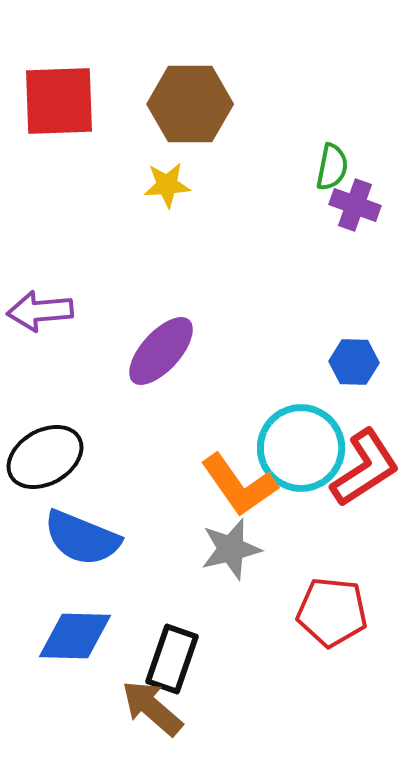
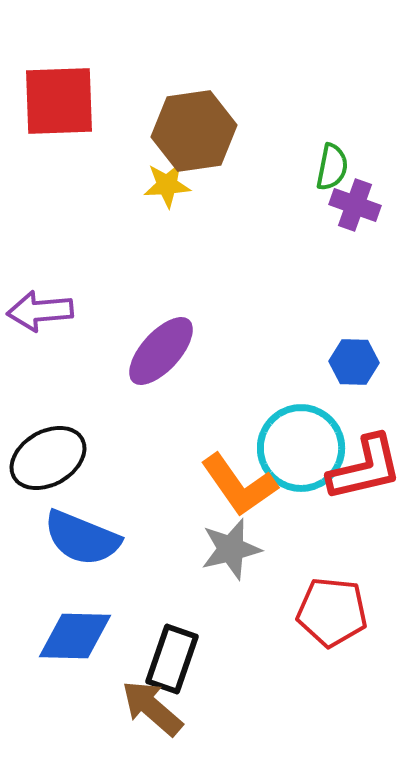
brown hexagon: moved 4 px right, 27 px down; rotated 8 degrees counterclockwise
black ellipse: moved 3 px right, 1 px down
red L-shape: rotated 20 degrees clockwise
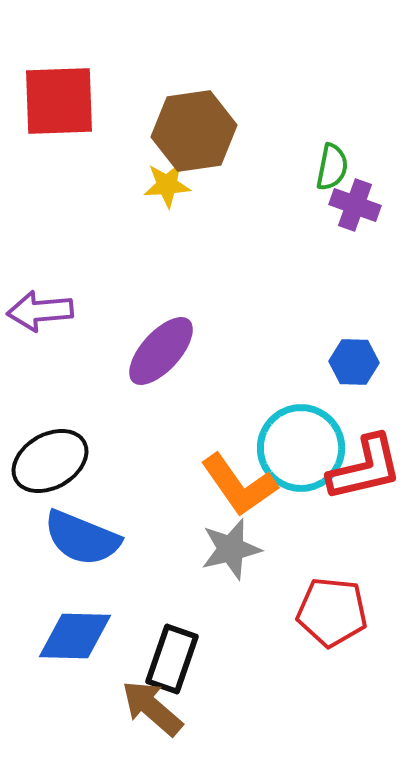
black ellipse: moved 2 px right, 3 px down
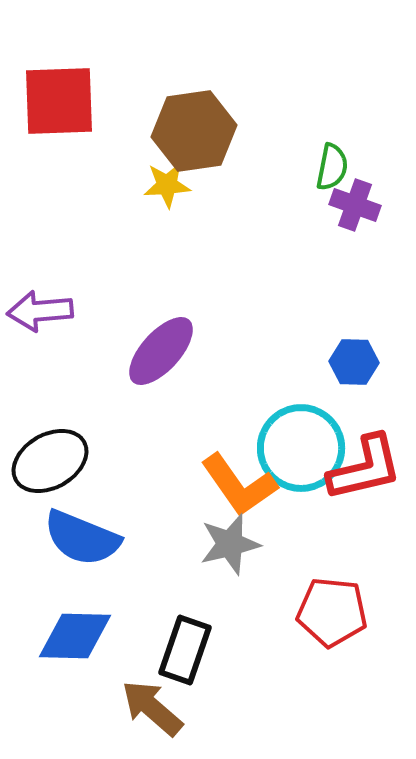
gray star: moved 1 px left, 5 px up
black rectangle: moved 13 px right, 9 px up
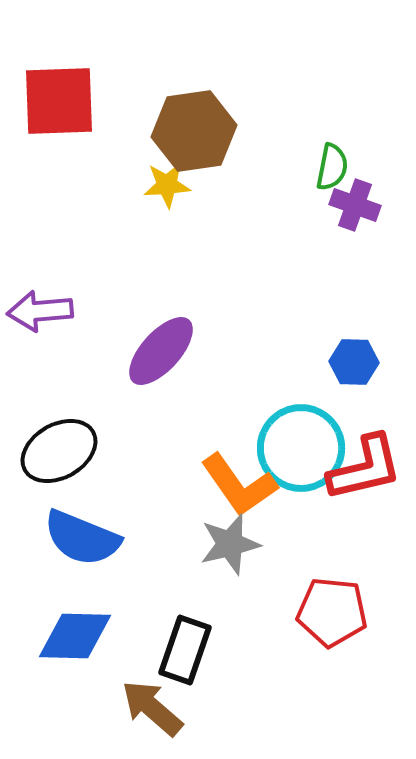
black ellipse: moved 9 px right, 10 px up
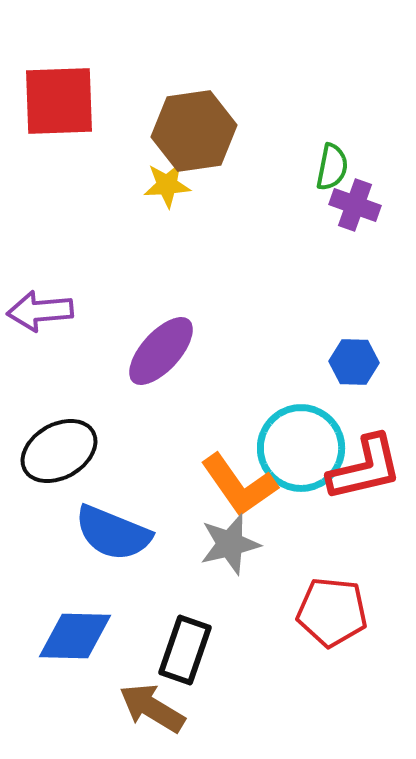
blue semicircle: moved 31 px right, 5 px up
brown arrow: rotated 10 degrees counterclockwise
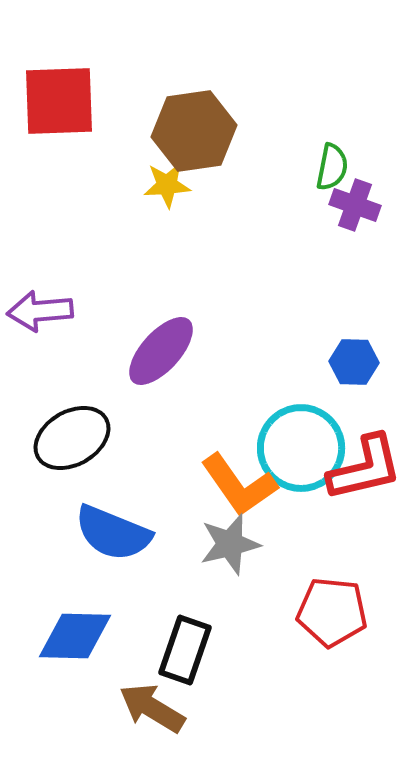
black ellipse: moved 13 px right, 13 px up
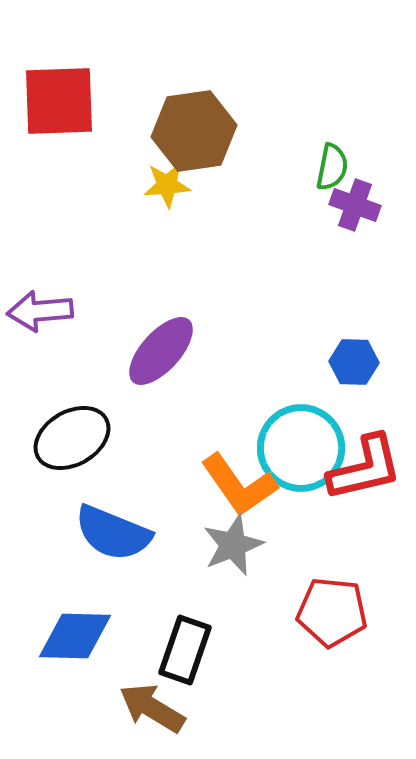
gray star: moved 3 px right, 1 px down; rotated 8 degrees counterclockwise
